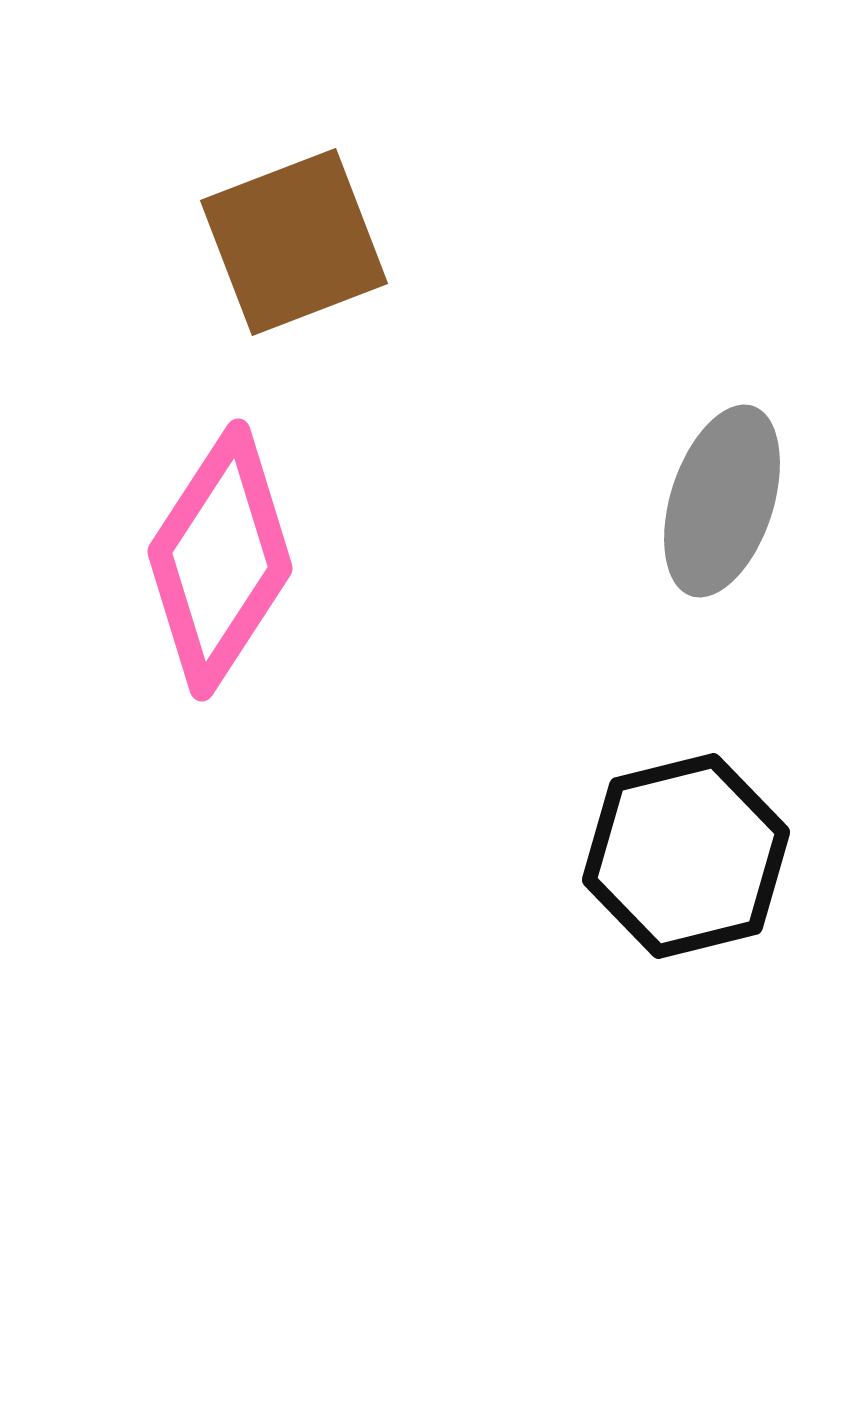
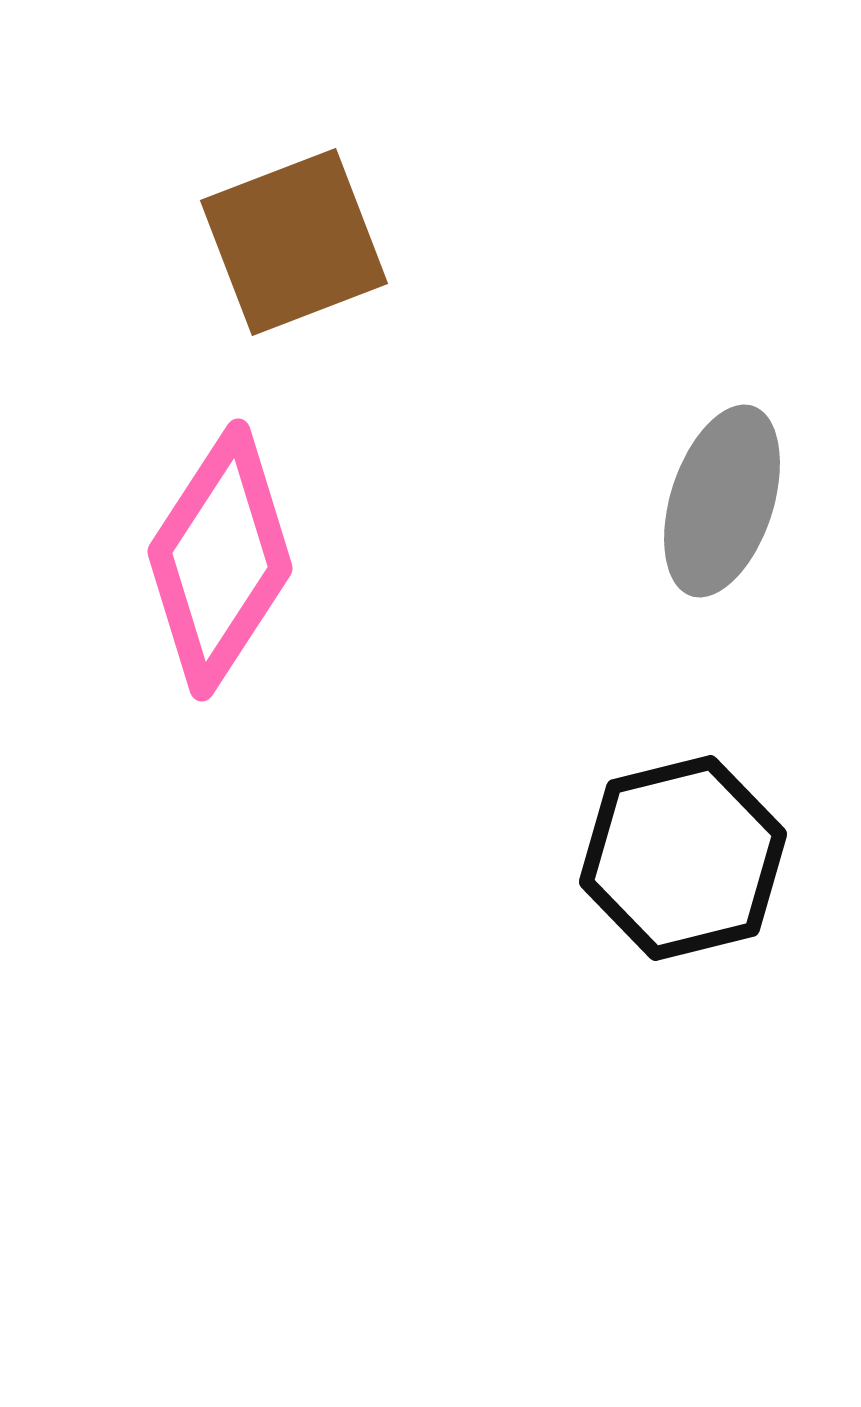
black hexagon: moved 3 px left, 2 px down
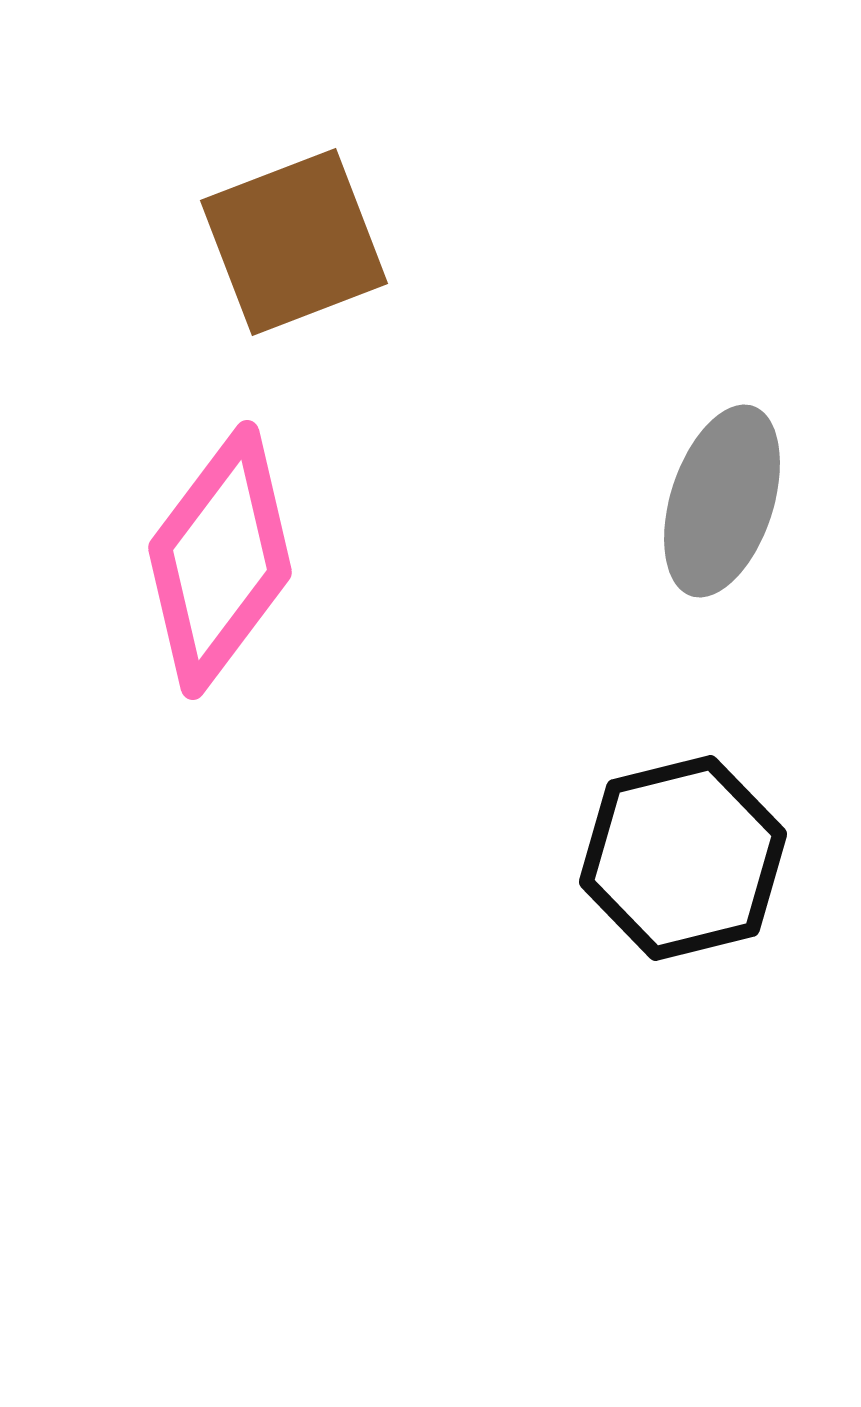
pink diamond: rotated 4 degrees clockwise
